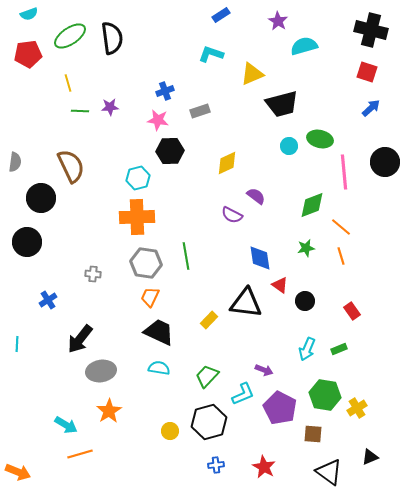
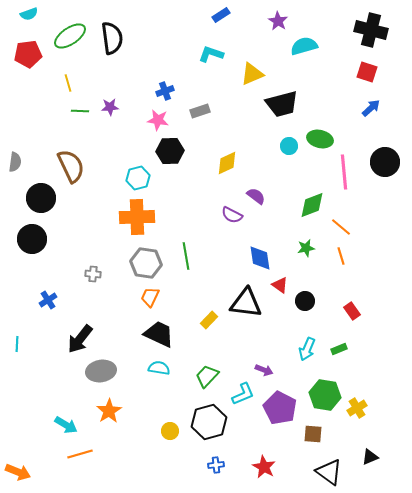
black circle at (27, 242): moved 5 px right, 3 px up
black trapezoid at (159, 332): moved 2 px down
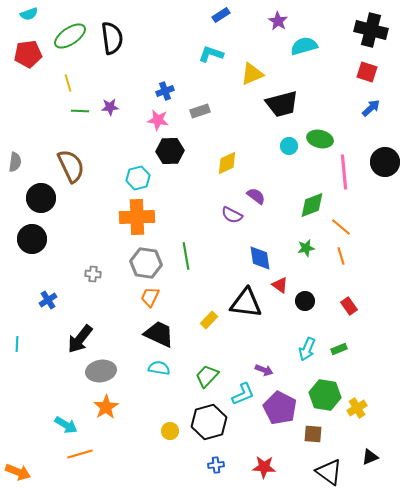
red rectangle at (352, 311): moved 3 px left, 5 px up
orange star at (109, 411): moved 3 px left, 4 px up
red star at (264, 467): rotated 25 degrees counterclockwise
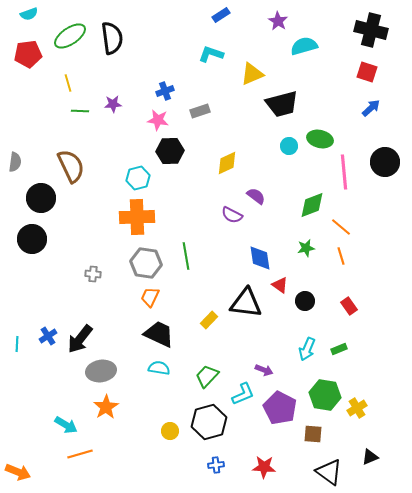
purple star at (110, 107): moved 3 px right, 3 px up
blue cross at (48, 300): moved 36 px down
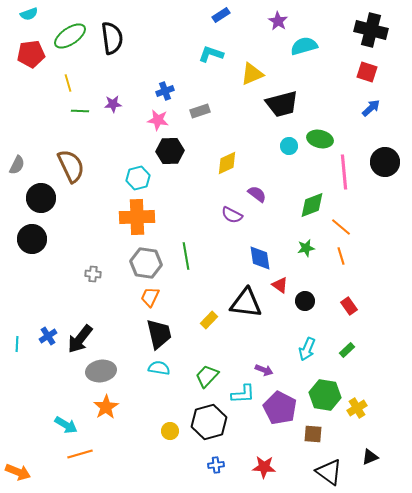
red pentagon at (28, 54): moved 3 px right
gray semicircle at (15, 162): moved 2 px right, 3 px down; rotated 18 degrees clockwise
purple semicircle at (256, 196): moved 1 px right, 2 px up
black trapezoid at (159, 334): rotated 52 degrees clockwise
green rectangle at (339, 349): moved 8 px right, 1 px down; rotated 21 degrees counterclockwise
cyan L-shape at (243, 394): rotated 20 degrees clockwise
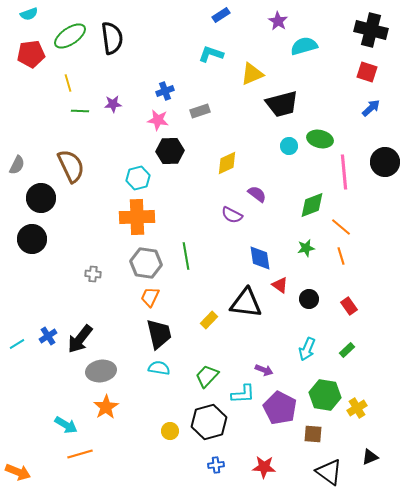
black circle at (305, 301): moved 4 px right, 2 px up
cyan line at (17, 344): rotated 56 degrees clockwise
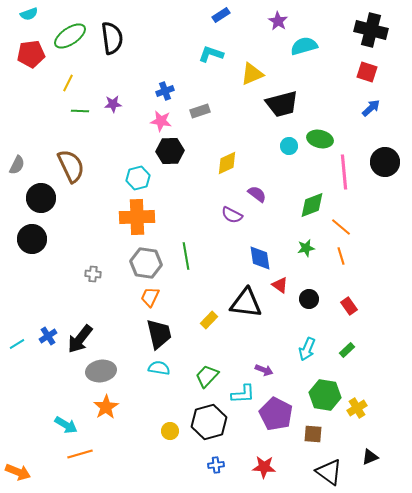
yellow line at (68, 83): rotated 42 degrees clockwise
pink star at (158, 120): moved 3 px right, 1 px down
purple pentagon at (280, 408): moved 4 px left, 6 px down
